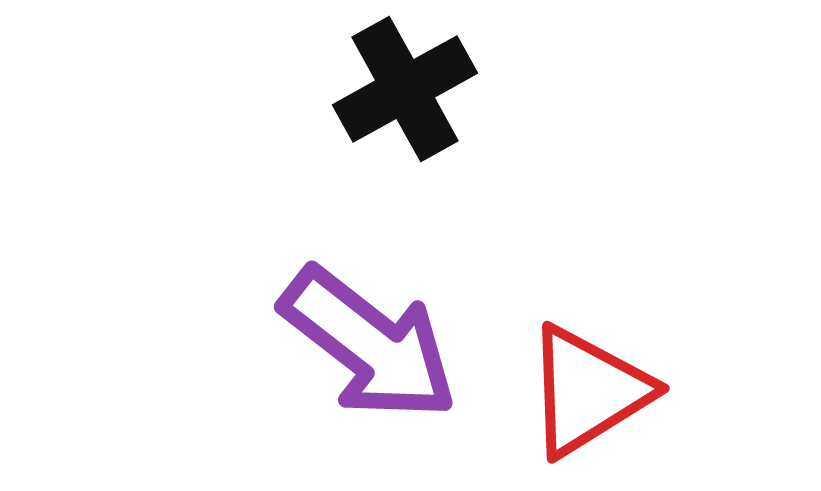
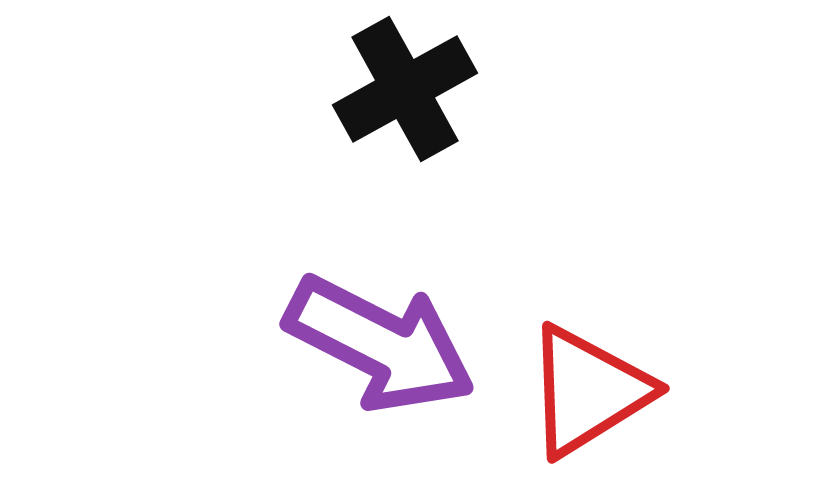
purple arrow: moved 11 px right; rotated 11 degrees counterclockwise
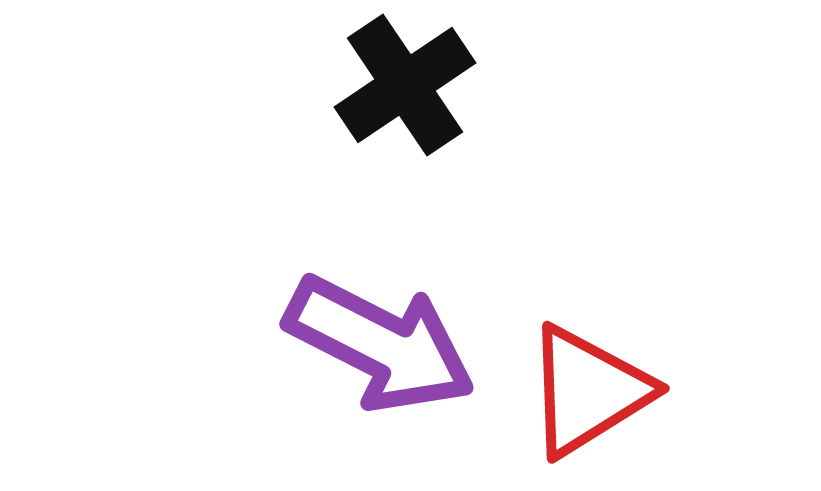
black cross: moved 4 px up; rotated 5 degrees counterclockwise
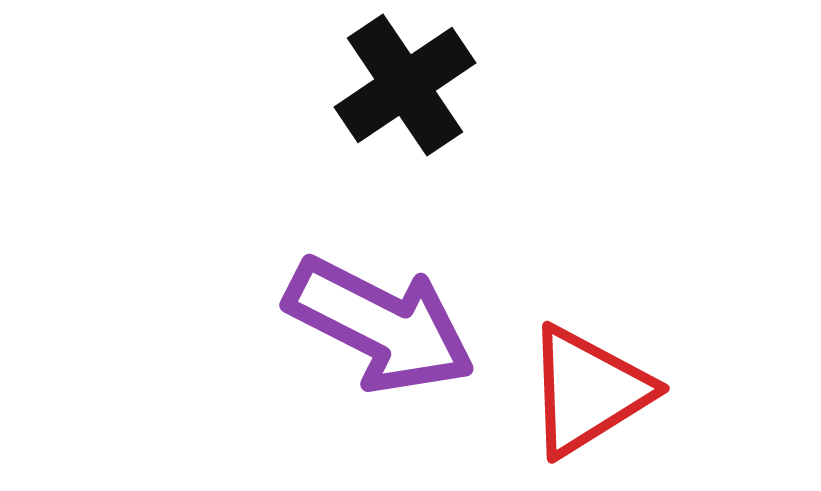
purple arrow: moved 19 px up
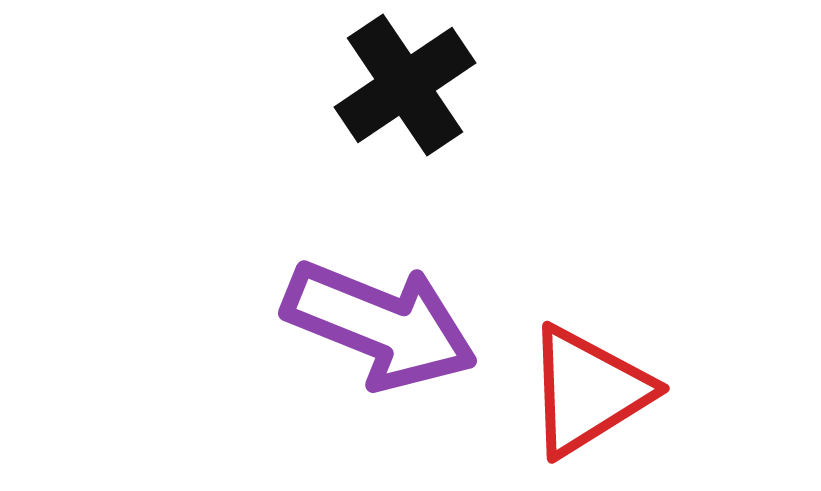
purple arrow: rotated 5 degrees counterclockwise
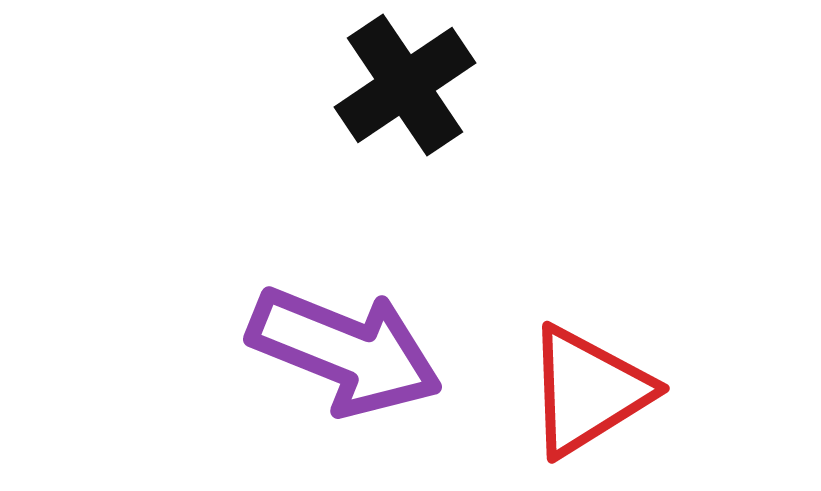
purple arrow: moved 35 px left, 26 px down
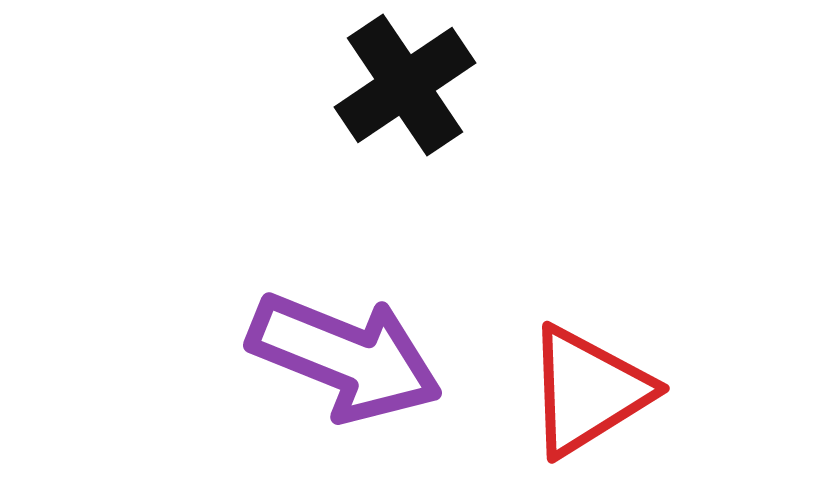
purple arrow: moved 6 px down
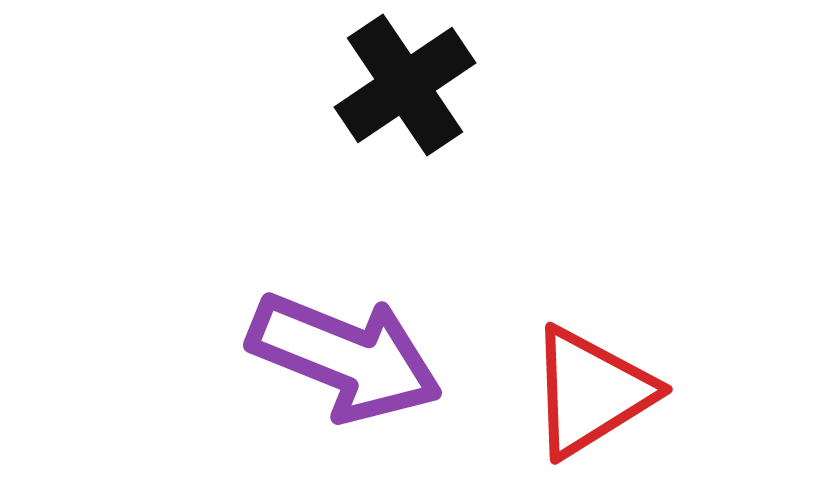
red triangle: moved 3 px right, 1 px down
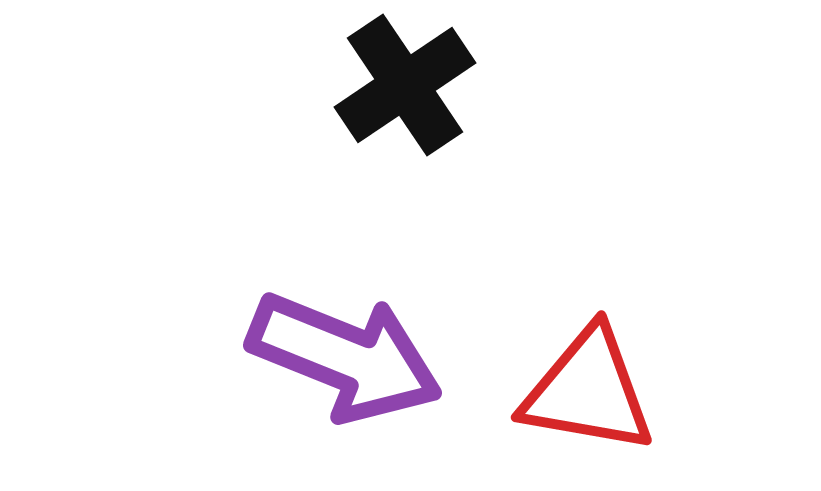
red triangle: moved 3 px left, 1 px up; rotated 42 degrees clockwise
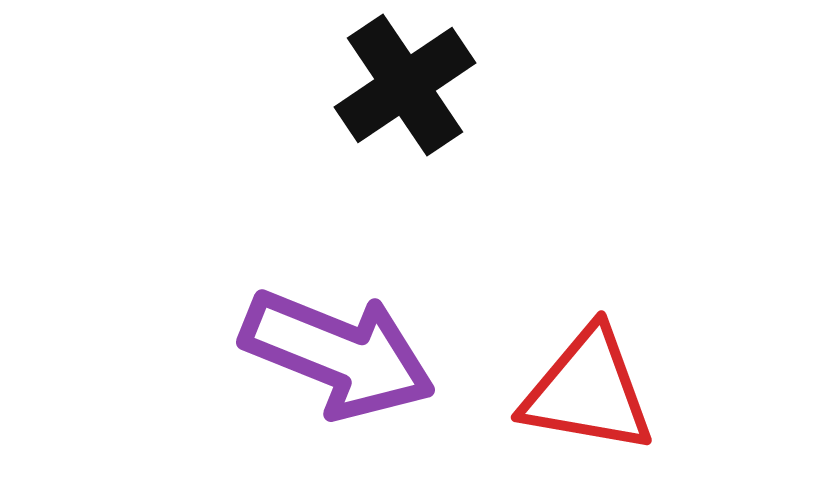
purple arrow: moved 7 px left, 3 px up
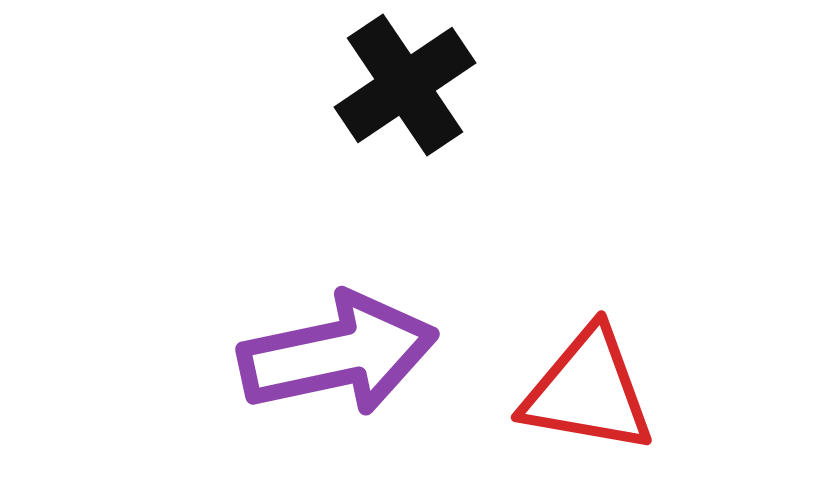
purple arrow: rotated 34 degrees counterclockwise
